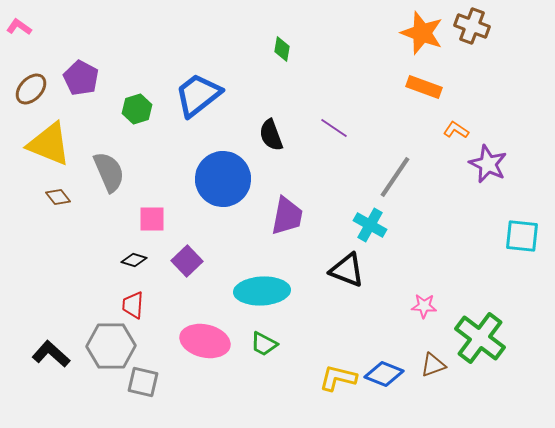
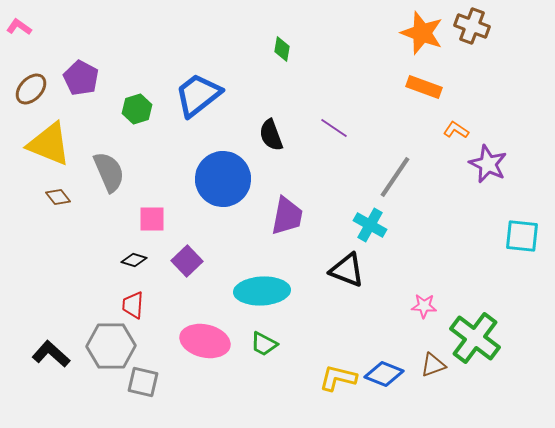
green cross: moved 5 px left
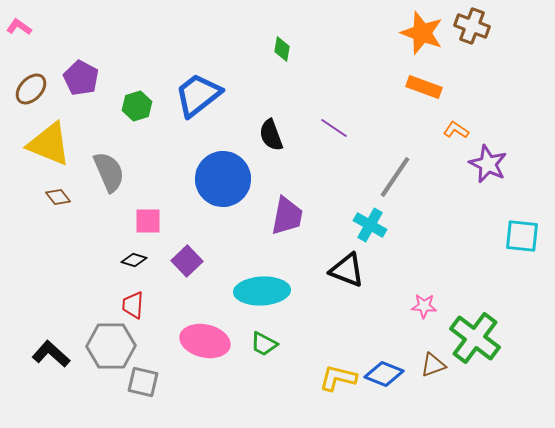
green hexagon: moved 3 px up
pink square: moved 4 px left, 2 px down
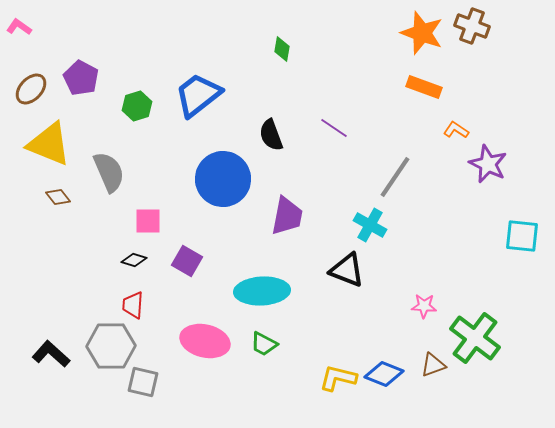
purple square: rotated 16 degrees counterclockwise
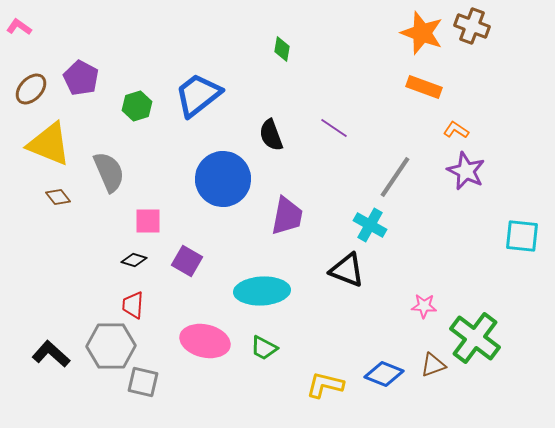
purple star: moved 22 px left, 7 px down
green trapezoid: moved 4 px down
yellow L-shape: moved 13 px left, 7 px down
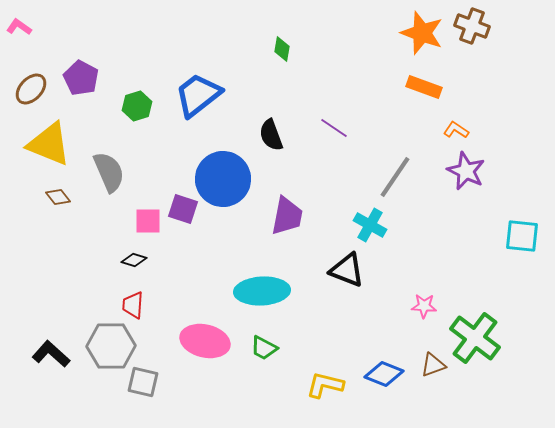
purple square: moved 4 px left, 52 px up; rotated 12 degrees counterclockwise
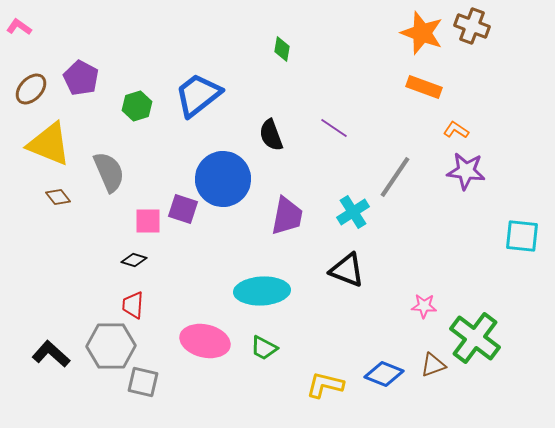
purple star: rotated 18 degrees counterclockwise
cyan cross: moved 17 px left, 13 px up; rotated 28 degrees clockwise
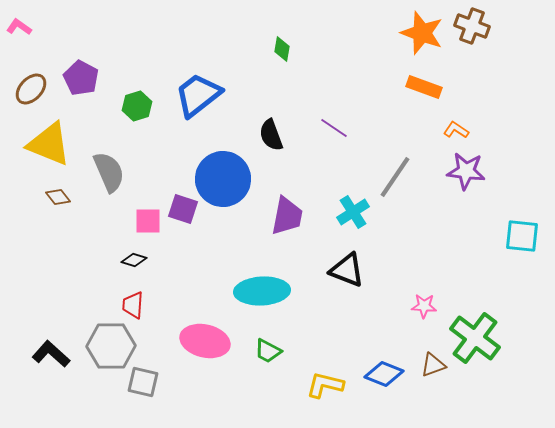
green trapezoid: moved 4 px right, 3 px down
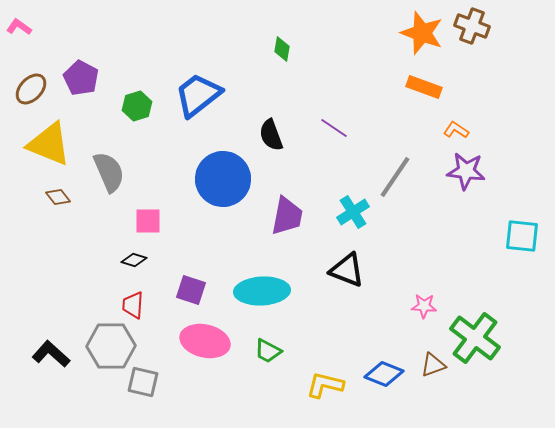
purple square: moved 8 px right, 81 px down
